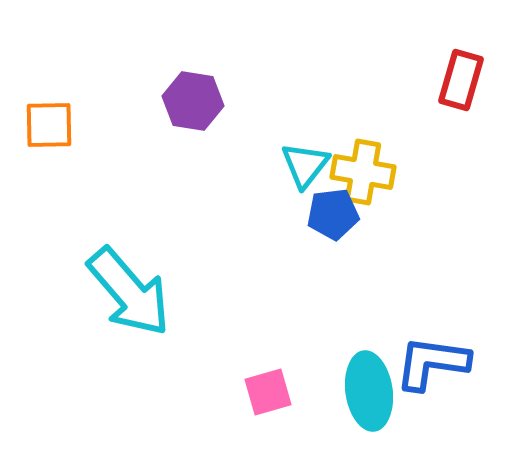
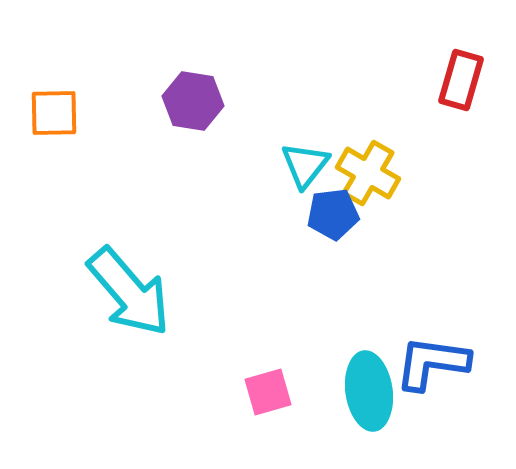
orange square: moved 5 px right, 12 px up
yellow cross: moved 5 px right, 1 px down; rotated 20 degrees clockwise
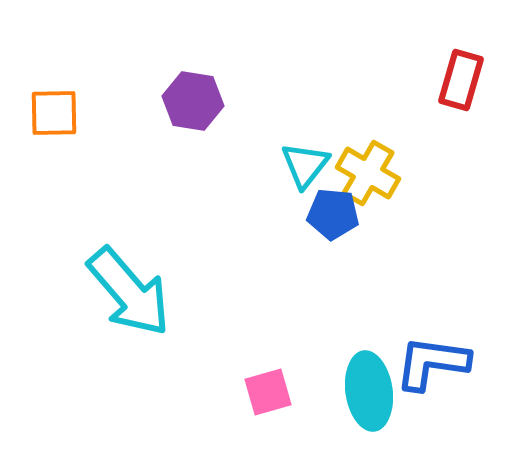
blue pentagon: rotated 12 degrees clockwise
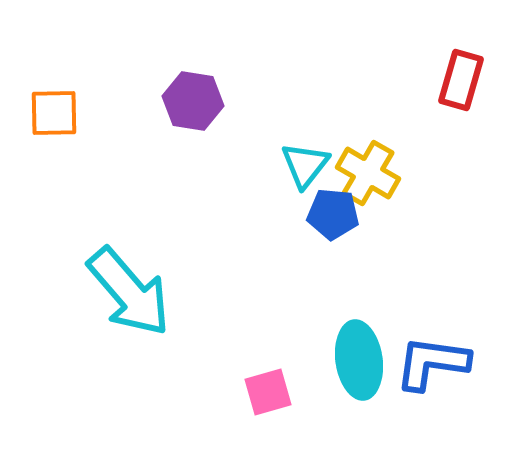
cyan ellipse: moved 10 px left, 31 px up
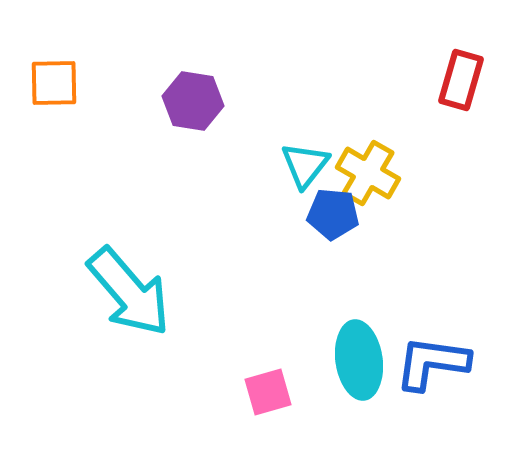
orange square: moved 30 px up
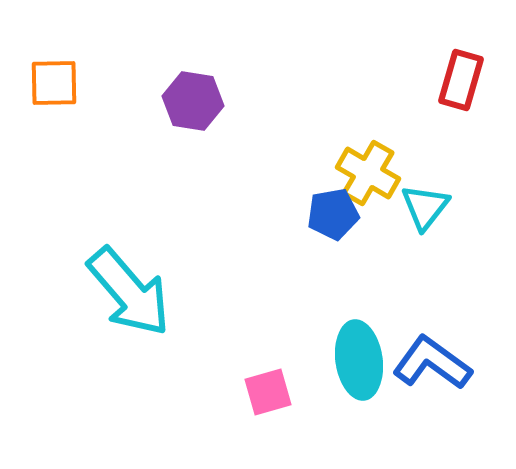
cyan triangle: moved 120 px right, 42 px down
blue pentagon: rotated 15 degrees counterclockwise
blue L-shape: rotated 28 degrees clockwise
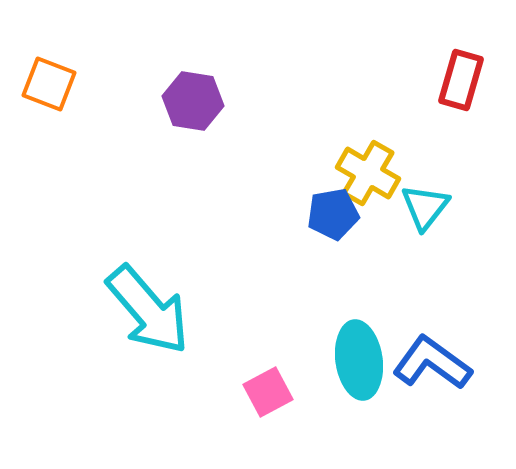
orange square: moved 5 px left, 1 px down; rotated 22 degrees clockwise
cyan arrow: moved 19 px right, 18 px down
pink square: rotated 12 degrees counterclockwise
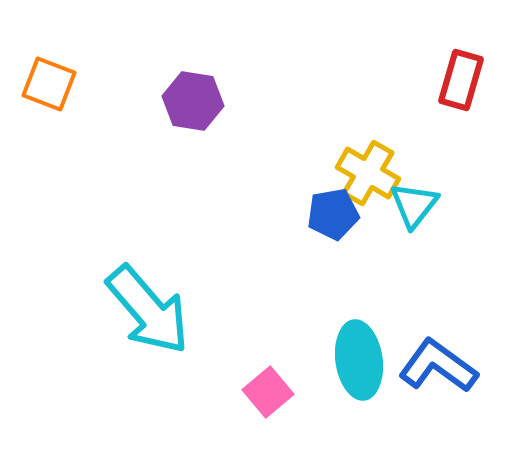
cyan triangle: moved 11 px left, 2 px up
blue L-shape: moved 6 px right, 3 px down
pink square: rotated 12 degrees counterclockwise
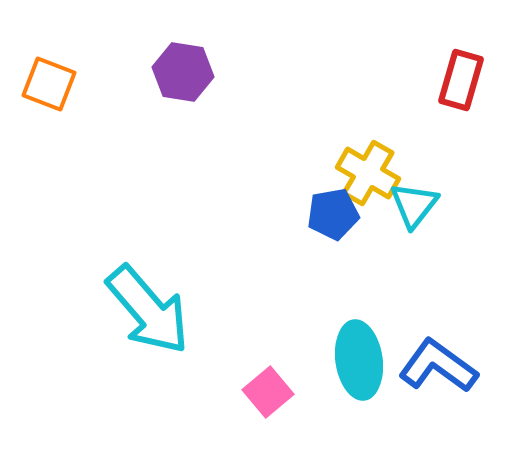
purple hexagon: moved 10 px left, 29 px up
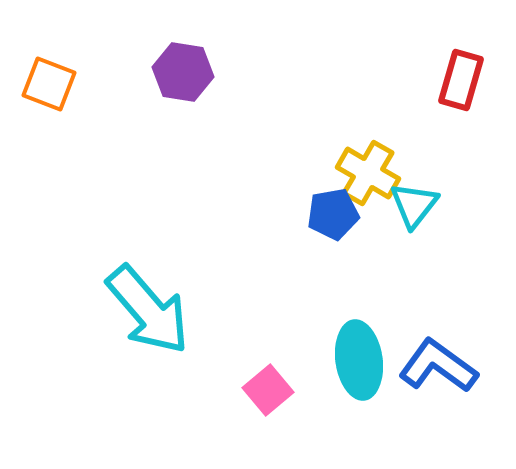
pink square: moved 2 px up
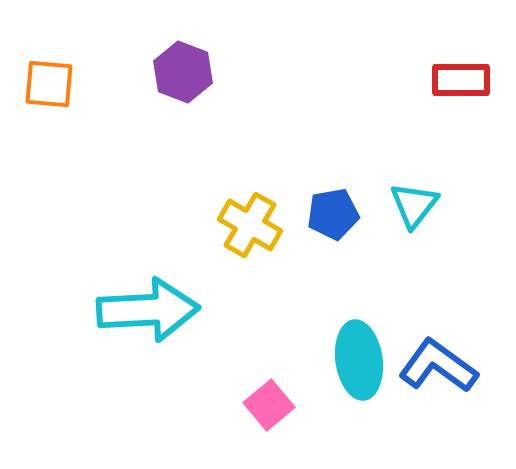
purple hexagon: rotated 12 degrees clockwise
red rectangle: rotated 74 degrees clockwise
orange square: rotated 16 degrees counterclockwise
yellow cross: moved 118 px left, 52 px down
cyan arrow: rotated 52 degrees counterclockwise
pink square: moved 1 px right, 15 px down
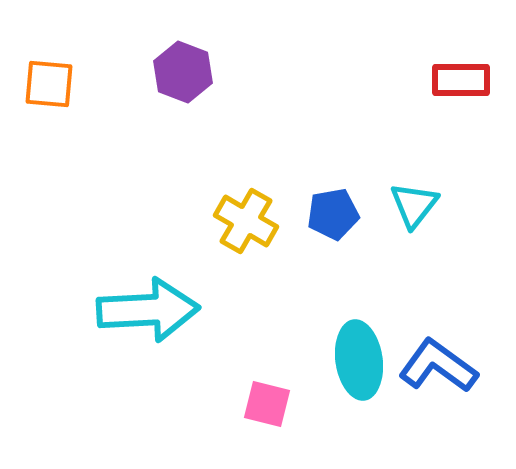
yellow cross: moved 4 px left, 4 px up
pink square: moved 2 px left, 1 px up; rotated 36 degrees counterclockwise
